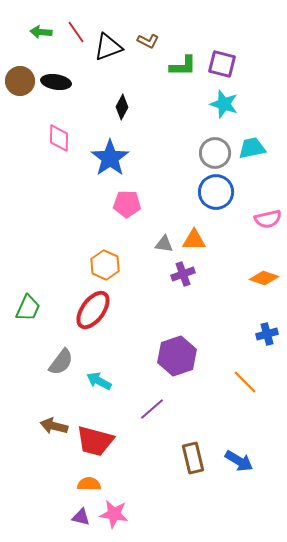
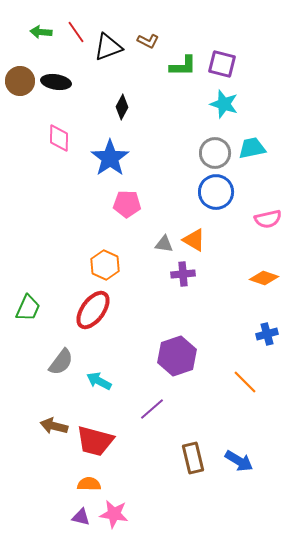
orange triangle: rotated 30 degrees clockwise
purple cross: rotated 15 degrees clockwise
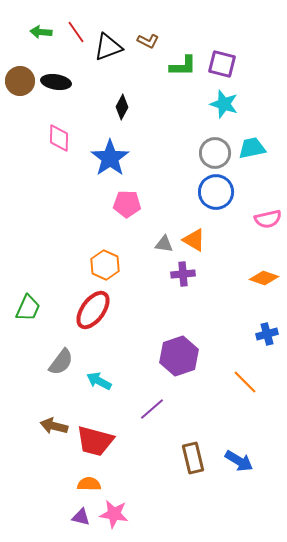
purple hexagon: moved 2 px right
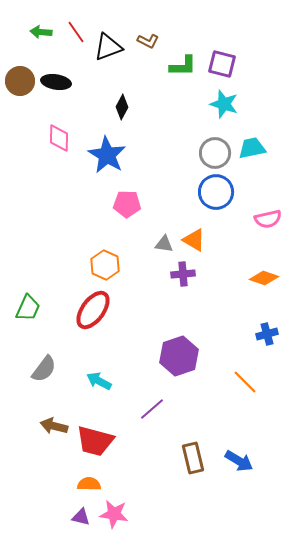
blue star: moved 3 px left, 3 px up; rotated 6 degrees counterclockwise
gray semicircle: moved 17 px left, 7 px down
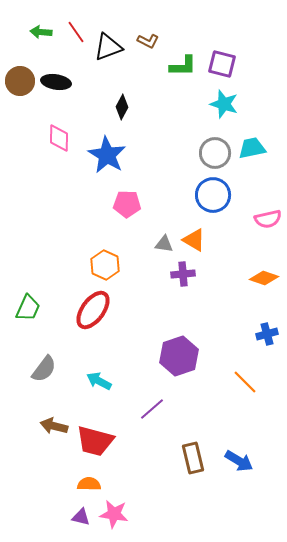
blue circle: moved 3 px left, 3 px down
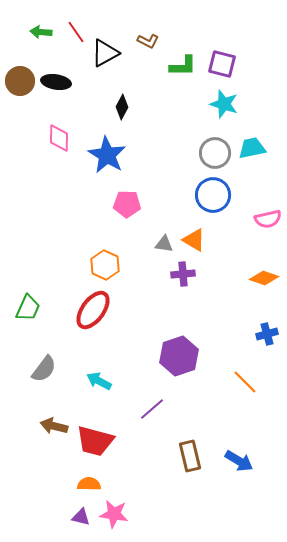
black triangle: moved 3 px left, 6 px down; rotated 8 degrees counterclockwise
brown rectangle: moved 3 px left, 2 px up
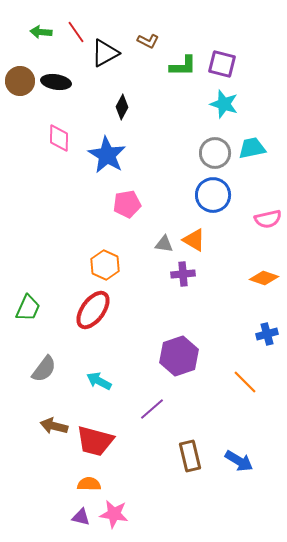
pink pentagon: rotated 12 degrees counterclockwise
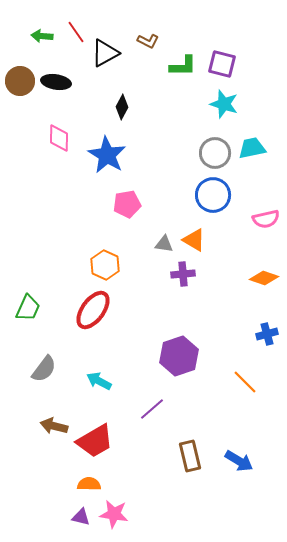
green arrow: moved 1 px right, 4 px down
pink semicircle: moved 2 px left
red trapezoid: rotated 45 degrees counterclockwise
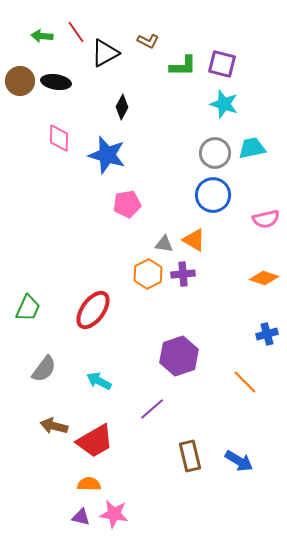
blue star: rotated 15 degrees counterclockwise
orange hexagon: moved 43 px right, 9 px down; rotated 8 degrees clockwise
